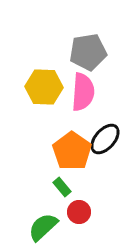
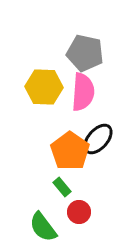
gray pentagon: moved 3 px left, 1 px down; rotated 21 degrees clockwise
black ellipse: moved 7 px left
orange pentagon: moved 2 px left
green semicircle: rotated 84 degrees counterclockwise
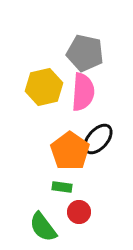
yellow hexagon: rotated 15 degrees counterclockwise
green rectangle: rotated 42 degrees counterclockwise
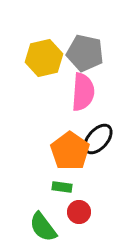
yellow hexagon: moved 29 px up
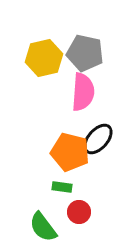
orange pentagon: moved 1 px down; rotated 21 degrees counterclockwise
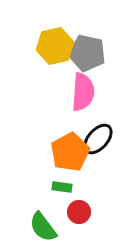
gray pentagon: moved 2 px right
yellow hexagon: moved 11 px right, 12 px up
orange pentagon: rotated 30 degrees clockwise
